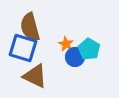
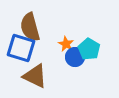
blue square: moved 2 px left
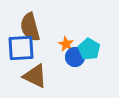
blue square: rotated 20 degrees counterclockwise
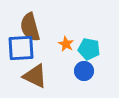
cyan pentagon: rotated 20 degrees counterclockwise
blue circle: moved 9 px right, 14 px down
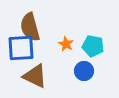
cyan pentagon: moved 4 px right, 3 px up
